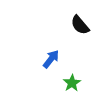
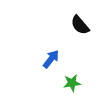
green star: rotated 24 degrees clockwise
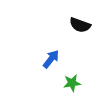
black semicircle: rotated 30 degrees counterclockwise
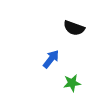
black semicircle: moved 6 px left, 3 px down
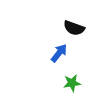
blue arrow: moved 8 px right, 6 px up
